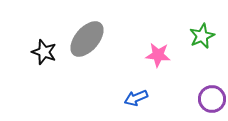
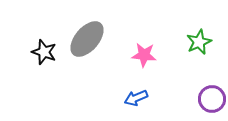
green star: moved 3 px left, 6 px down
pink star: moved 14 px left
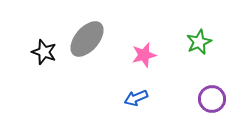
pink star: rotated 20 degrees counterclockwise
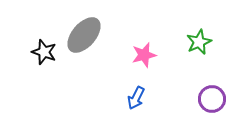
gray ellipse: moved 3 px left, 4 px up
blue arrow: rotated 40 degrees counterclockwise
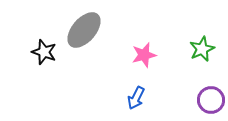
gray ellipse: moved 5 px up
green star: moved 3 px right, 7 px down
purple circle: moved 1 px left, 1 px down
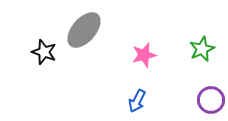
blue arrow: moved 1 px right, 3 px down
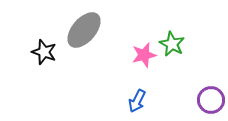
green star: moved 30 px left, 5 px up; rotated 20 degrees counterclockwise
